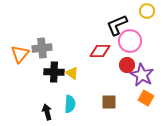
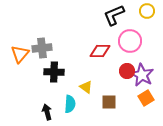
black L-shape: moved 3 px left, 10 px up
red circle: moved 6 px down
yellow triangle: moved 14 px right, 14 px down
orange square: rotated 28 degrees clockwise
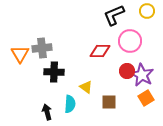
orange triangle: rotated 12 degrees counterclockwise
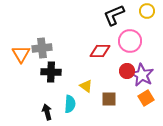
orange triangle: moved 1 px right
black cross: moved 3 px left
yellow triangle: moved 1 px up
brown square: moved 3 px up
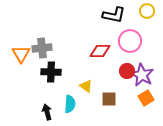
black L-shape: rotated 145 degrees counterclockwise
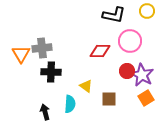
black arrow: moved 2 px left
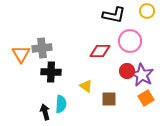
cyan semicircle: moved 9 px left
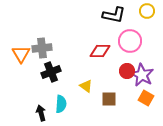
black cross: rotated 24 degrees counterclockwise
orange square: rotated 28 degrees counterclockwise
black arrow: moved 4 px left, 1 px down
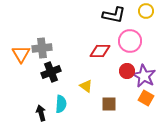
yellow circle: moved 1 px left
purple star: moved 2 px right, 1 px down
brown square: moved 5 px down
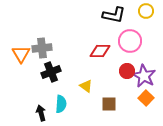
orange square: rotated 14 degrees clockwise
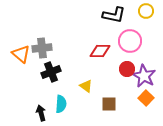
orange triangle: rotated 18 degrees counterclockwise
red circle: moved 2 px up
